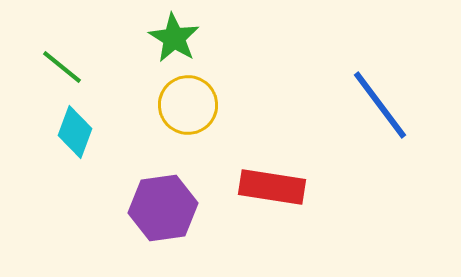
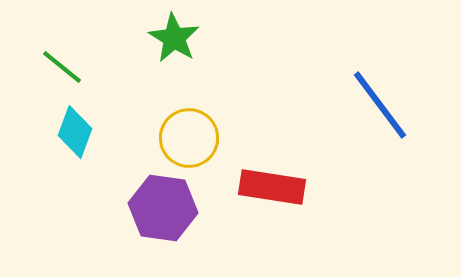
yellow circle: moved 1 px right, 33 px down
purple hexagon: rotated 16 degrees clockwise
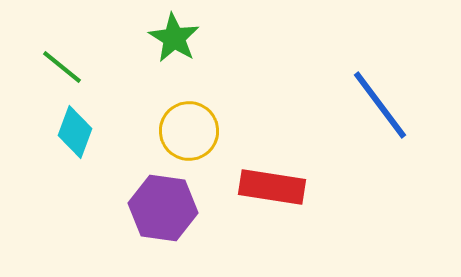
yellow circle: moved 7 px up
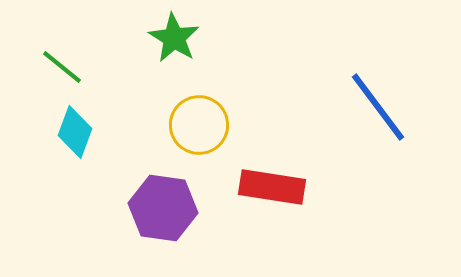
blue line: moved 2 px left, 2 px down
yellow circle: moved 10 px right, 6 px up
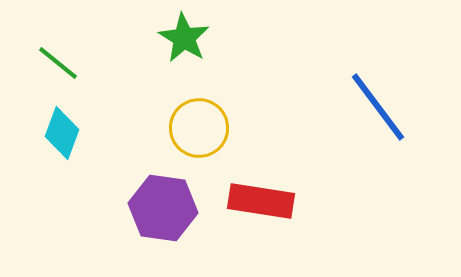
green star: moved 10 px right
green line: moved 4 px left, 4 px up
yellow circle: moved 3 px down
cyan diamond: moved 13 px left, 1 px down
red rectangle: moved 11 px left, 14 px down
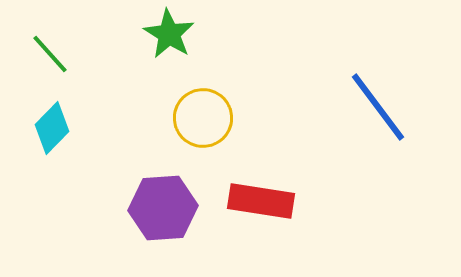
green star: moved 15 px left, 4 px up
green line: moved 8 px left, 9 px up; rotated 9 degrees clockwise
yellow circle: moved 4 px right, 10 px up
cyan diamond: moved 10 px left, 5 px up; rotated 24 degrees clockwise
purple hexagon: rotated 12 degrees counterclockwise
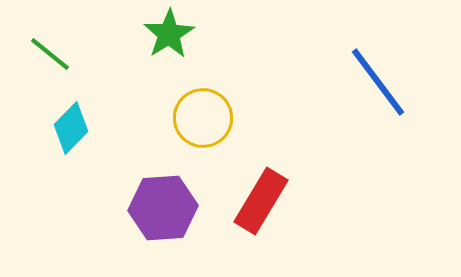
green star: rotated 9 degrees clockwise
green line: rotated 9 degrees counterclockwise
blue line: moved 25 px up
cyan diamond: moved 19 px right
red rectangle: rotated 68 degrees counterclockwise
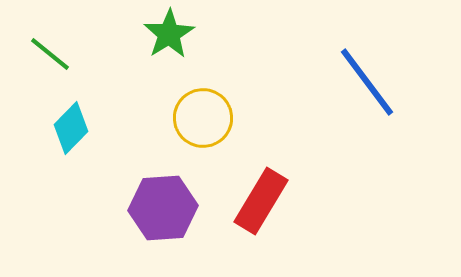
blue line: moved 11 px left
